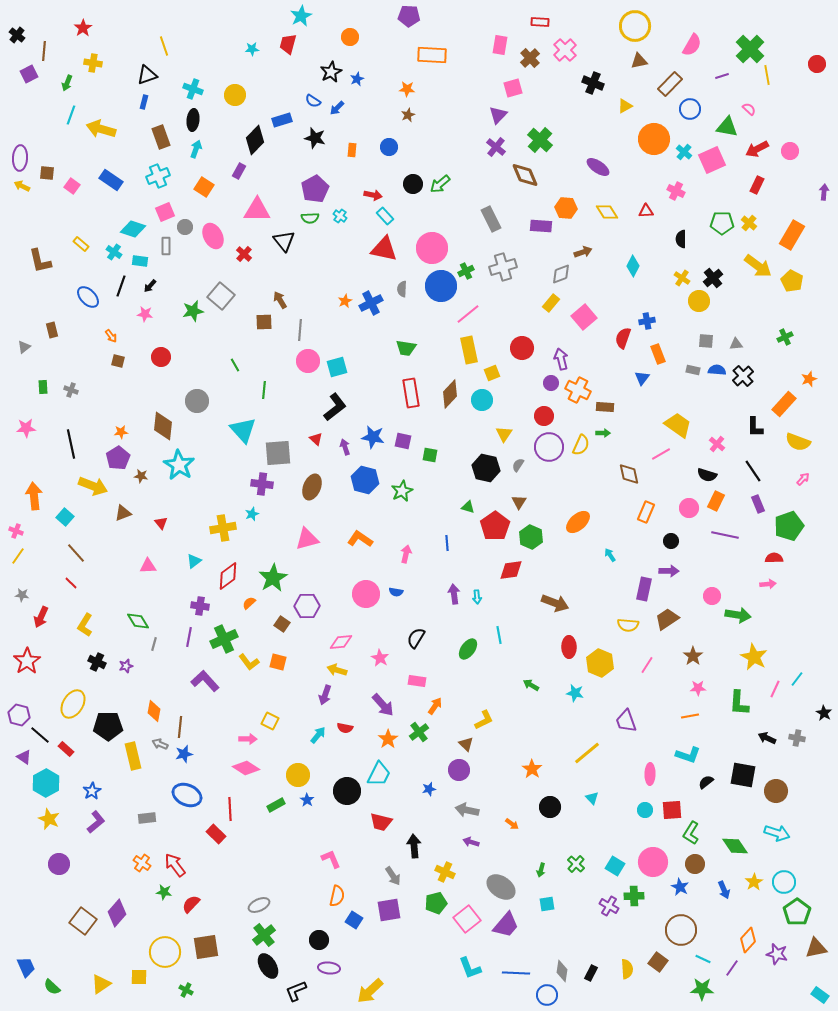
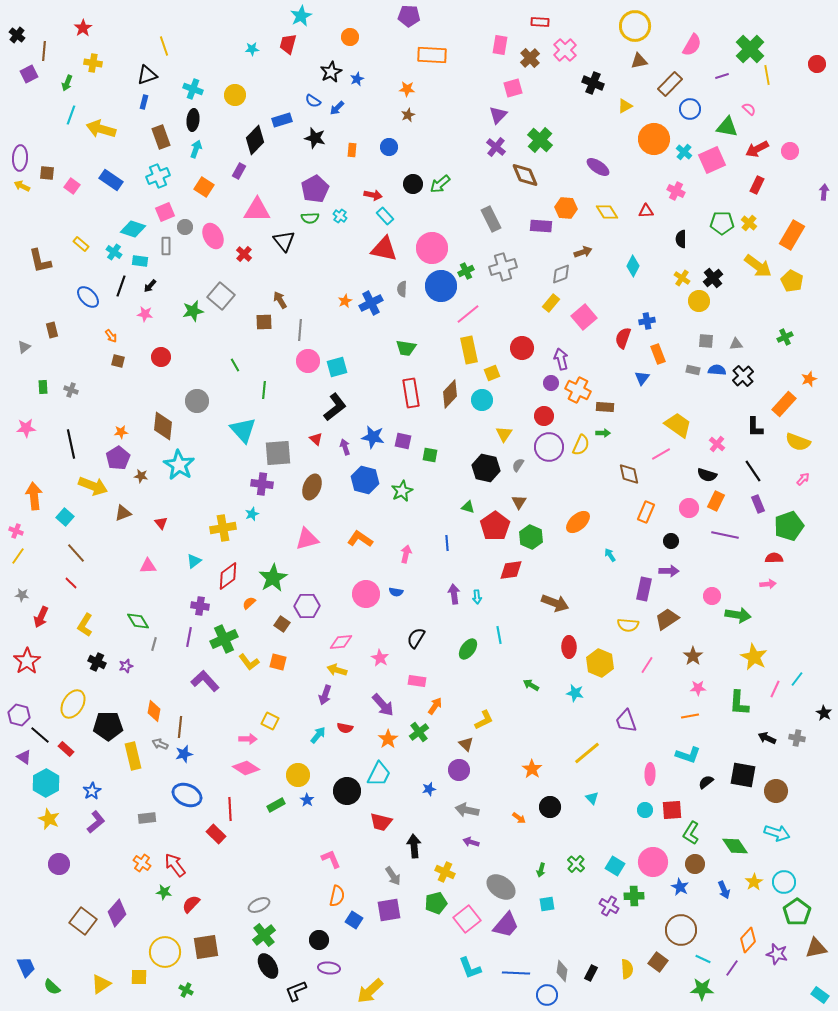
orange arrow at (512, 824): moved 7 px right, 6 px up
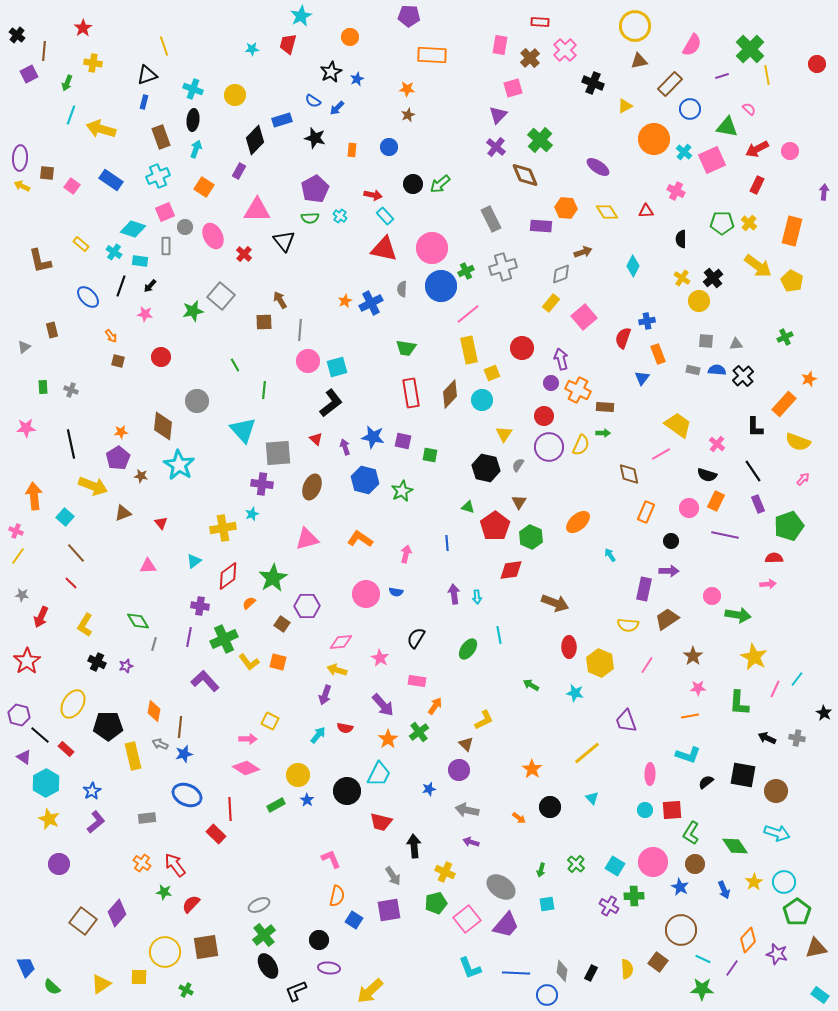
orange rectangle at (792, 235): moved 4 px up; rotated 16 degrees counterclockwise
black L-shape at (335, 407): moved 4 px left, 4 px up
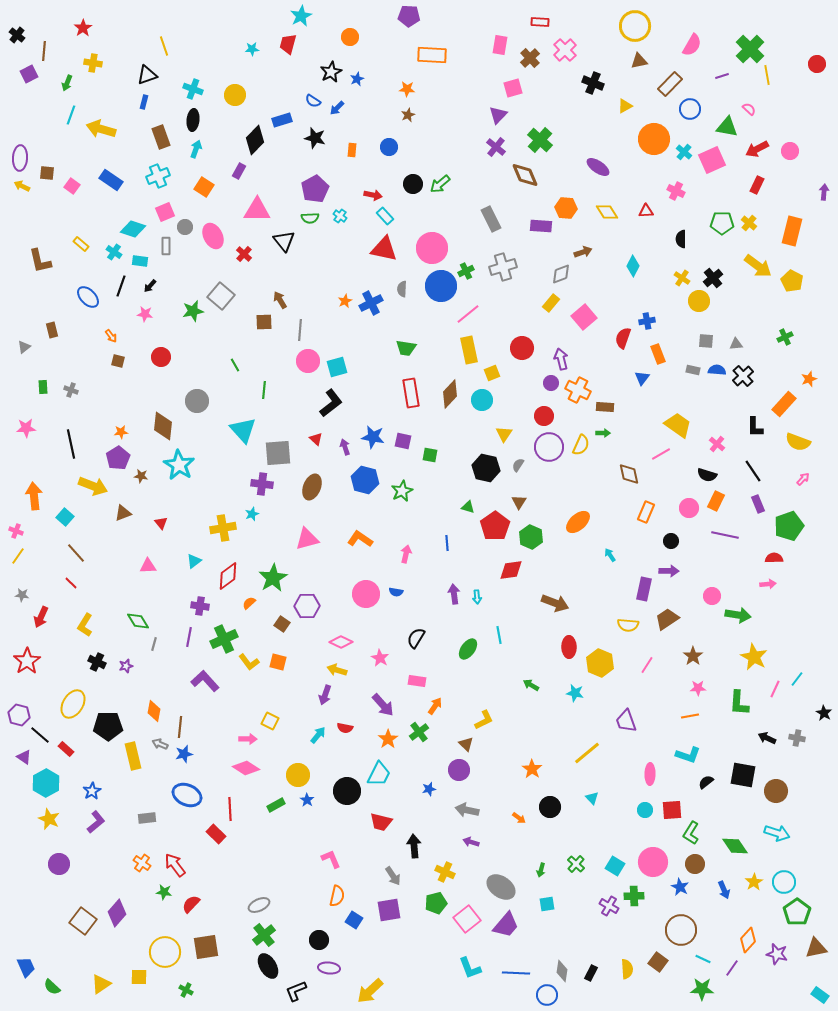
pink diamond at (341, 642): rotated 30 degrees clockwise
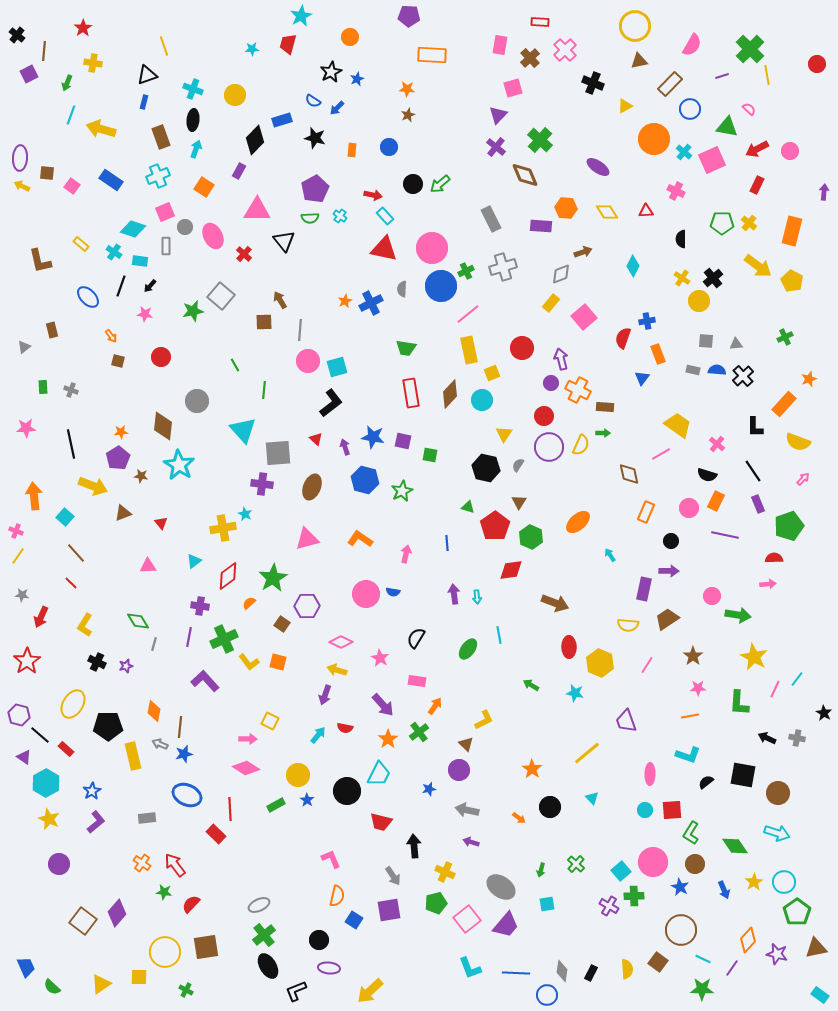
cyan star at (252, 514): moved 7 px left; rotated 24 degrees counterclockwise
blue semicircle at (396, 592): moved 3 px left
brown circle at (776, 791): moved 2 px right, 2 px down
cyan square at (615, 866): moved 6 px right, 5 px down; rotated 18 degrees clockwise
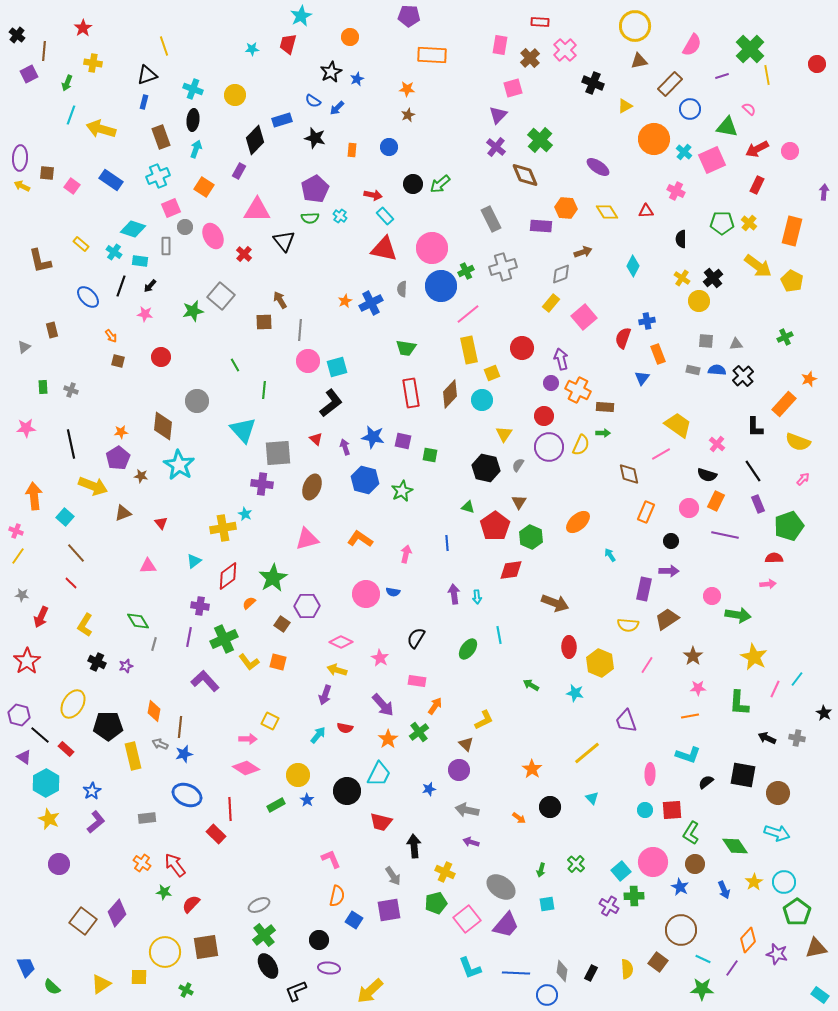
pink square at (165, 212): moved 6 px right, 4 px up
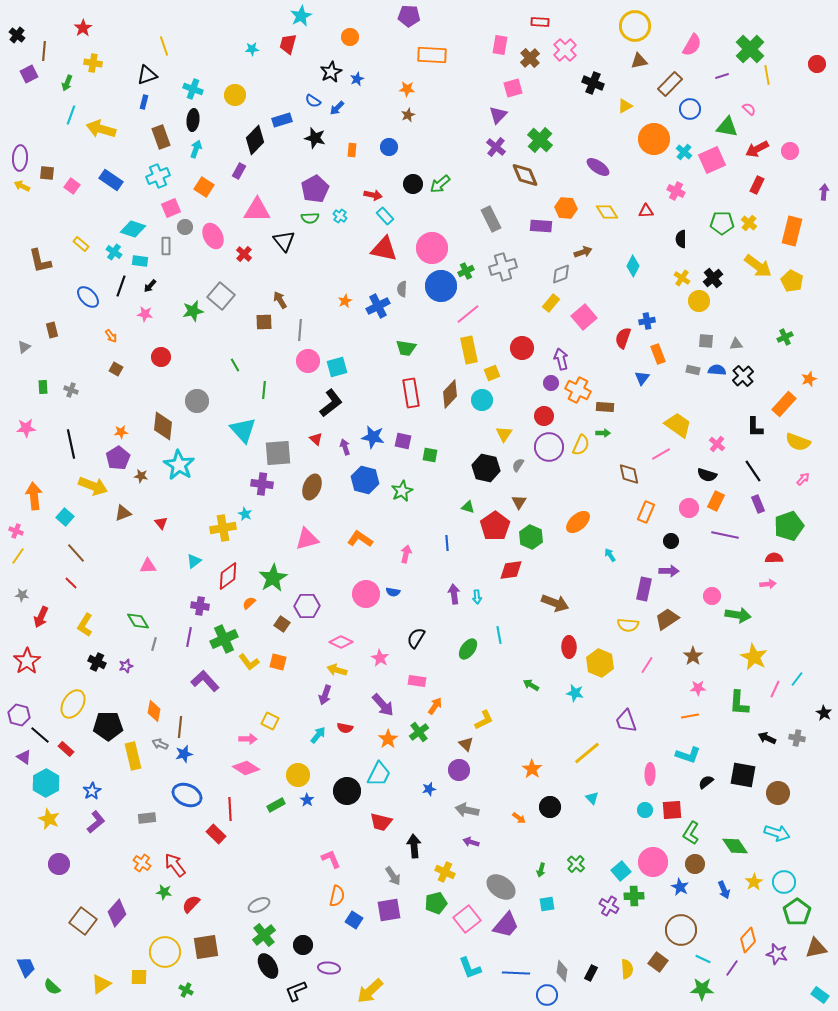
blue cross at (371, 303): moved 7 px right, 3 px down
brown square at (118, 361): moved 2 px left, 8 px down; rotated 16 degrees clockwise
black circle at (319, 940): moved 16 px left, 5 px down
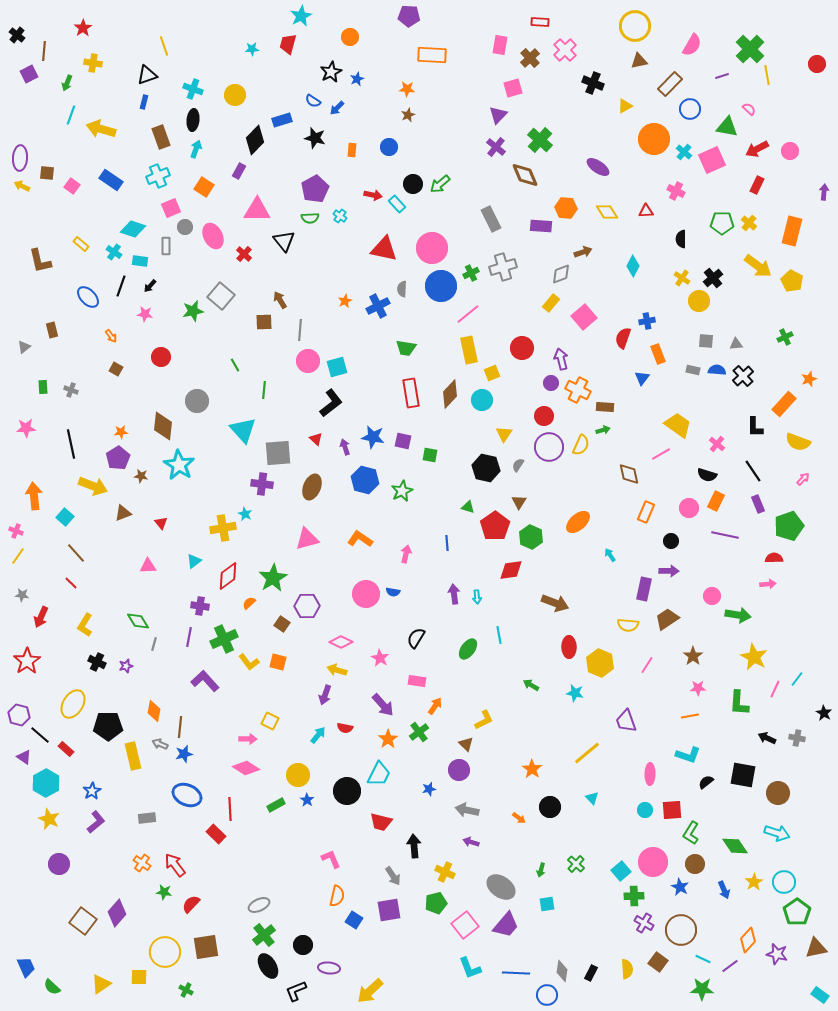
cyan rectangle at (385, 216): moved 12 px right, 12 px up
green cross at (466, 271): moved 5 px right, 2 px down
green arrow at (603, 433): moved 3 px up; rotated 16 degrees counterclockwise
purple cross at (609, 906): moved 35 px right, 17 px down
pink square at (467, 919): moved 2 px left, 6 px down
purple line at (732, 968): moved 2 px left, 2 px up; rotated 18 degrees clockwise
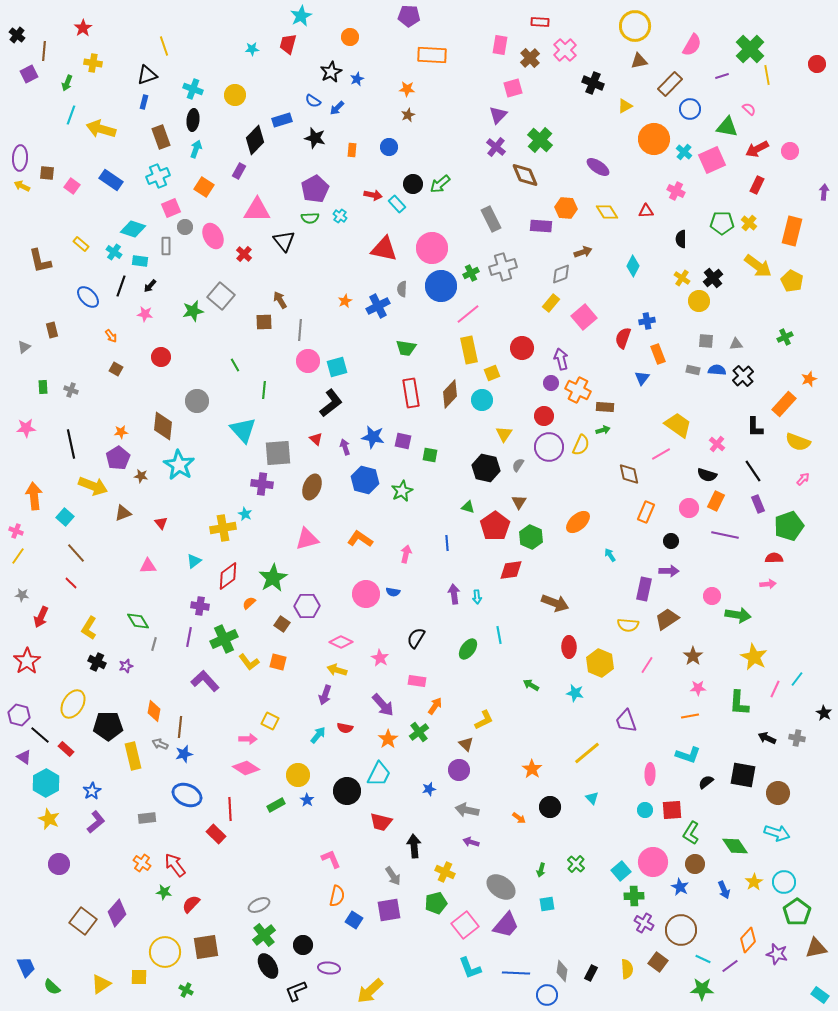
yellow L-shape at (85, 625): moved 4 px right, 3 px down
